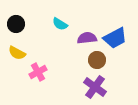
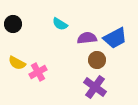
black circle: moved 3 px left
yellow semicircle: moved 10 px down
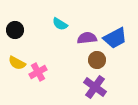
black circle: moved 2 px right, 6 px down
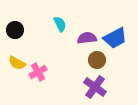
cyan semicircle: rotated 147 degrees counterclockwise
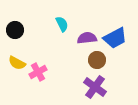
cyan semicircle: moved 2 px right
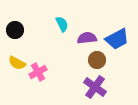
blue trapezoid: moved 2 px right, 1 px down
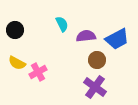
purple semicircle: moved 1 px left, 2 px up
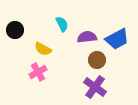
purple semicircle: moved 1 px right, 1 px down
yellow semicircle: moved 26 px right, 14 px up
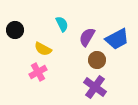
purple semicircle: rotated 54 degrees counterclockwise
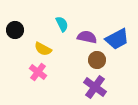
purple semicircle: rotated 72 degrees clockwise
pink cross: rotated 24 degrees counterclockwise
